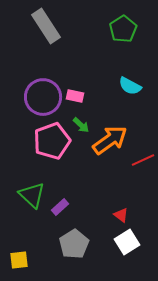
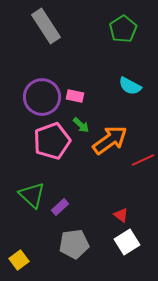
purple circle: moved 1 px left
gray pentagon: rotated 24 degrees clockwise
yellow square: rotated 30 degrees counterclockwise
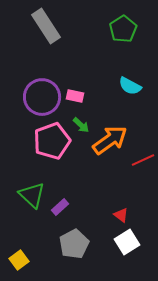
gray pentagon: rotated 20 degrees counterclockwise
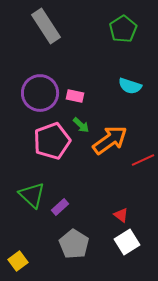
cyan semicircle: rotated 10 degrees counterclockwise
purple circle: moved 2 px left, 4 px up
gray pentagon: rotated 12 degrees counterclockwise
yellow square: moved 1 px left, 1 px down
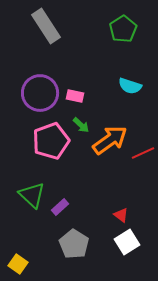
pink pentagon: moved 1 px left
red line: moved 7 px up
yellow square: moved 3 px down; rotated 18 degrees counterclockwise
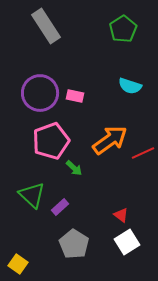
green arrow: moved 7 px left, 43 px down
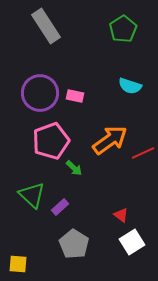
white square: moved 5 px right
yellow square: rotated 30 degrees counterclockwise
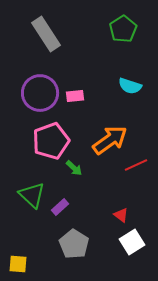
gray rectangle: moved 8 px down
pink rectangle: rotated 18 degrees counterclockwise
red line: moved 7 px left, 12 px down
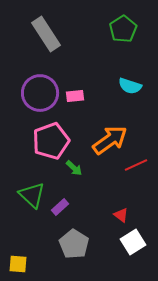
white square: moved 1 px right
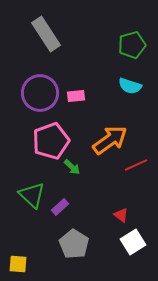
green pentagon: moved 9 px right, 16 px down; rotated 16 degrees clockwise
pink rectangle: moved 1 px right
green arrow: moved 2 px left, 1 px up
